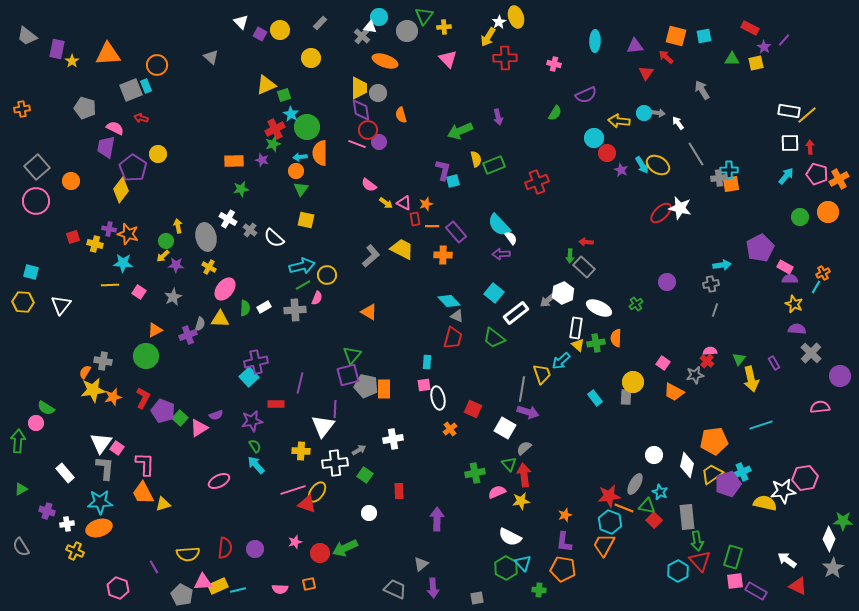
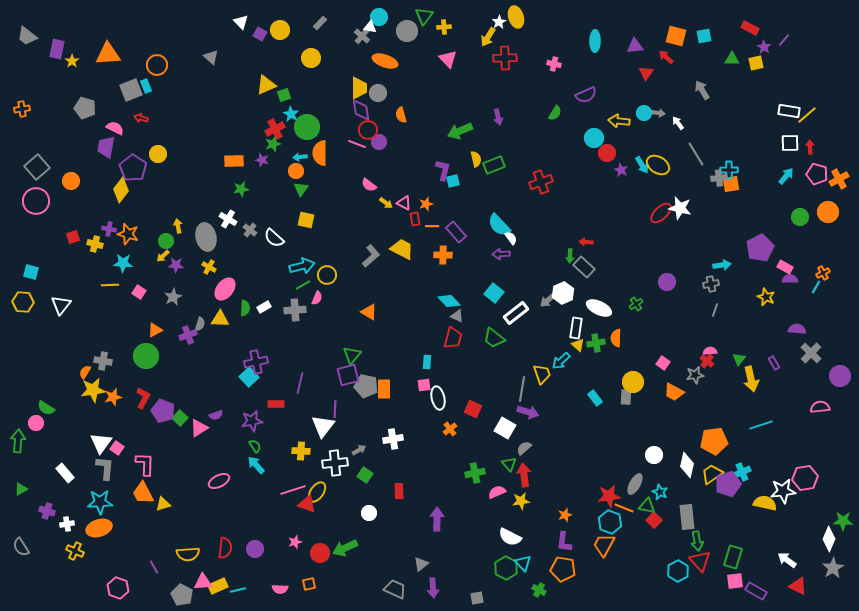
red cross at (537, 182): moved 4 px right
yellow star at (794, 304): moved 28 px left, 7 px up
green cross at (539, 590): rotated 24 degrees clockwise
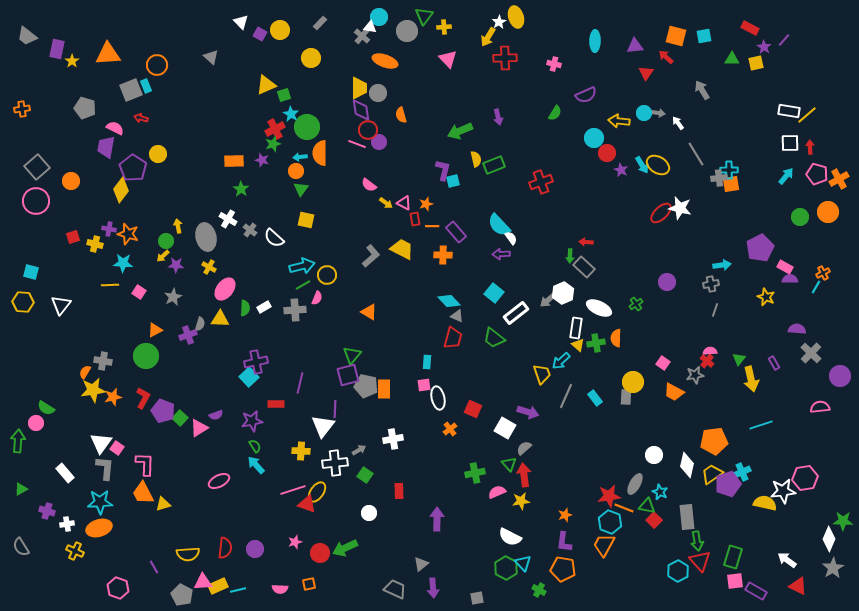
green star at (241, 189): rotated 28 degrees counterclockwise
gray line at (522, 389): moved 44 px right, 7 px down; rotated 15 degrees clockwise
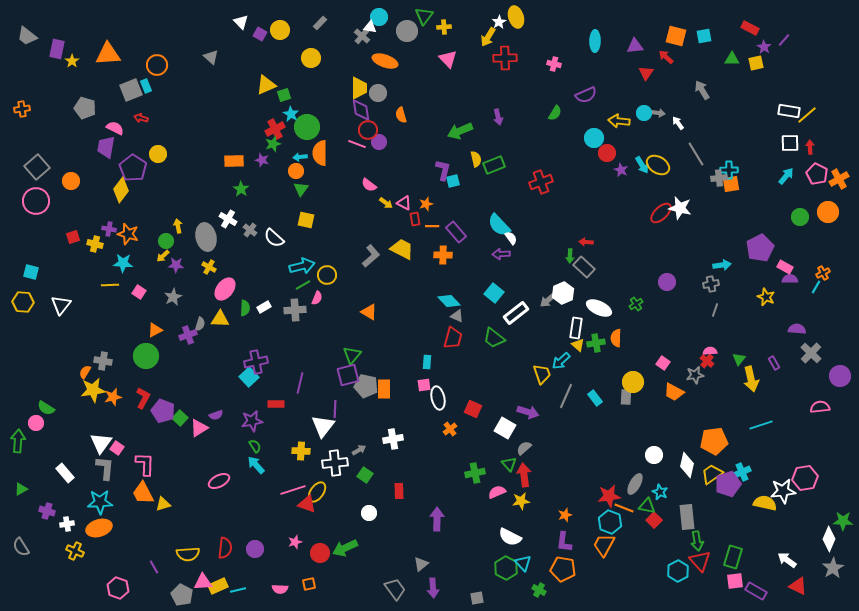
pink pentagon at (817, 174): rotated 10 degrees clockwise
gray trapezoid at (395, 589): rotated 30 degrees clockwise
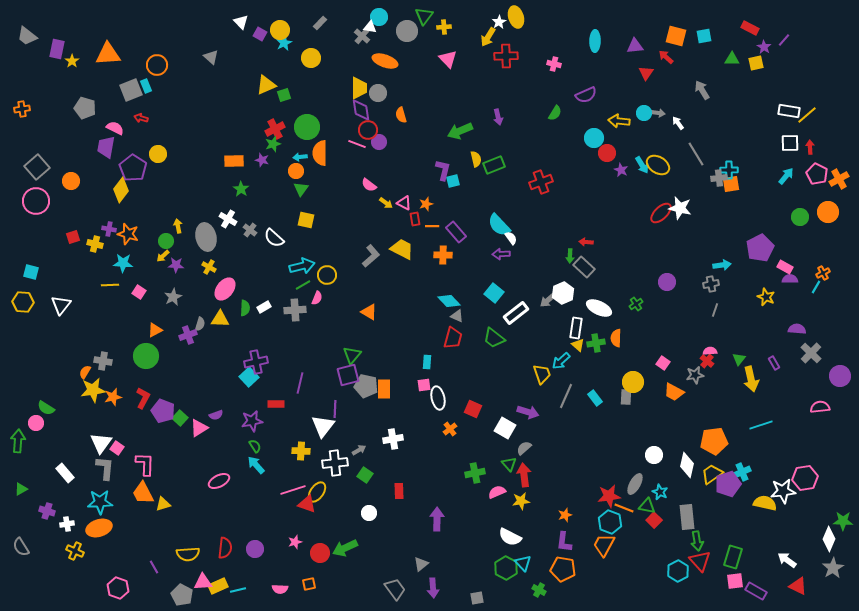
red cross at (505, 58): moved 1 px right, 2 px up
cyan star at (291, 114): moved 7 px left, 71 px up; rotated 14 degrees clockwise
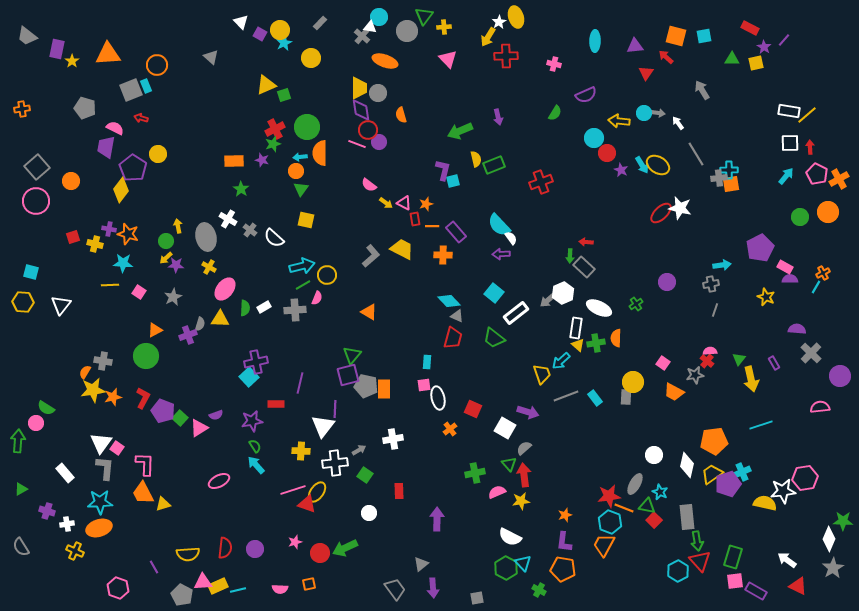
yellow arrow at (163, 256): moved 3 px right, 2 px down
gray line at (566, 396): rotated 45 degrees clockwise
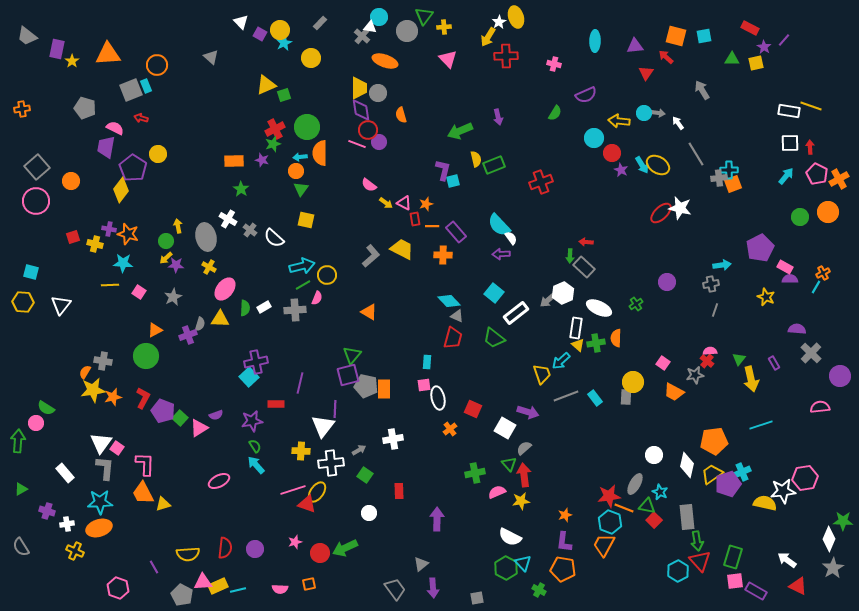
yellow line at (807, 115): moved 4 px right, 9 px up; rotated 60 degrees clockwise
red circle at (607, 153): moved 5 px right
orange square at (731, 184): moved 2 px right; rotated 12 degrees counterclockwise
white cross at (335, 463): moved 4 px left
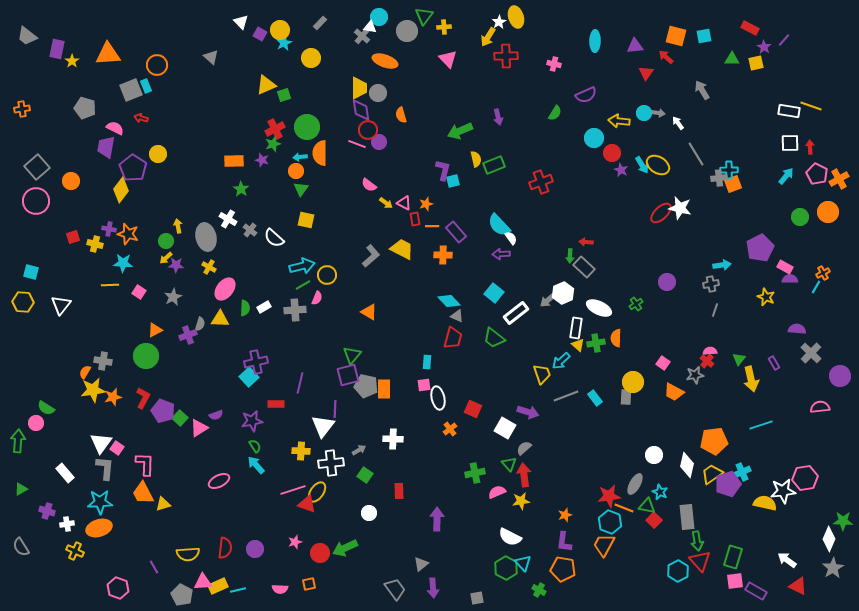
white cross at (393, 439): rotated 12 degrees clockwise
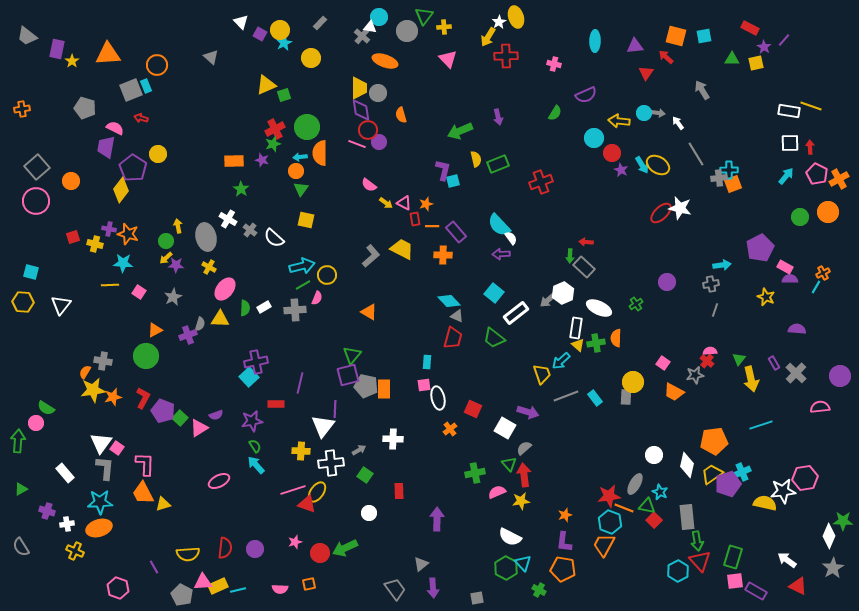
green rectangle at (494, 165): moved 4 px right, 1 px up
gray cross at (811, 353): moved 15 px left, 20 px down
white diamond at (829, 539): moved 3 px up
